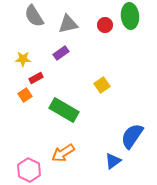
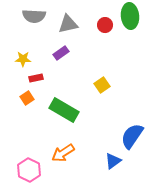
gray semicircle: rotated 55 degrees counterclockwise
red rectangle: rotated 16 degrees clockwise
orange square: moved 2 px right, 3 px down
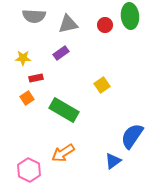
yellow star: moved 1 px up
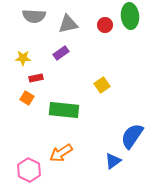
orange square: rotated 24 degrees counterclockwise
green rectangle: rotated 24 degrees counterclockwise
orange arrow: moved 2 px left
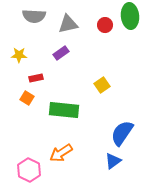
yellow star: moved 4 px left, 3 px up
blue semicircle: moved 10 px left, 3 px up
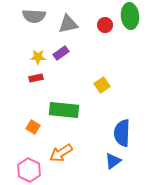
yellow star: moved 19 px right, 2 px down
orange square: moved 6 px right, 29 px down
blue semicircle: rotated 32 degrees counterclockwise
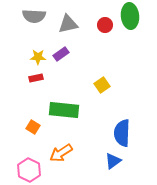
purple rectangle: moved 1 px down
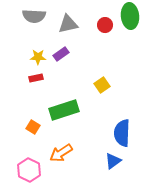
green rectangle: rotated 24 degrees counterclockwise
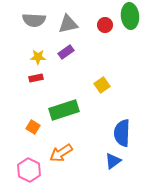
gray semicircle: moved 4 px down
purple rectangle: moved 5 px right, 2 px up
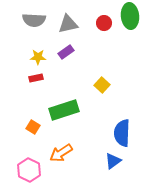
red circle: moved 1 px left, 2 px up
yellow square: rotated 14 degrees counterclockwise
